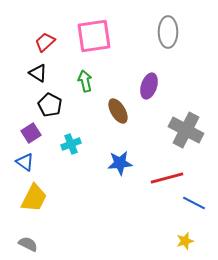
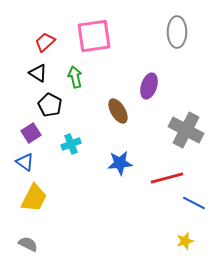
gray ellipse: moved 9 px right
green arrow: moved 10 px left, 4 px up
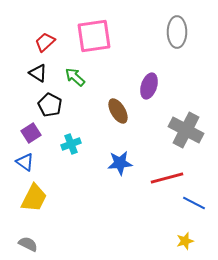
green arrow: rotated 35 degrees counterclockwise
